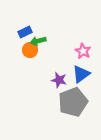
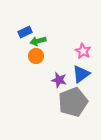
orange circle: moved 6 px right, 6 px down
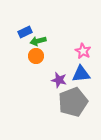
blue triangle: rotated 30 degrees clockwise
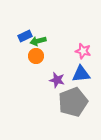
blue rectangle: moved 4 px down
pink star: rotated 14 degrees counterclockwise
purple star: moved 2 px left
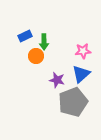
green arrow: moved 6 px right, 1 px down; rotated 77 degrees counterclockwise
pink star: rotated 21 degrees counterclockwise
blue triangle: rotated 36 degrees counterclockwise
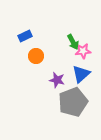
green arrow: moved 29 px right; rotated 28 degrees counterclockwise
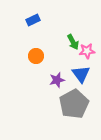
blue rectangle: moved 8 px right, 16 px up
pink star: moved 4 px right
blue triangle: rotated 24 degrees counterclockwise
purple star: rotated 28 degrees counterclockwise
gray pentagon: moved 1 px right, 2 px down; rotated 8 degrees counterclockwise
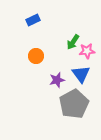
green arrow: rotated 63 degrees clockwise
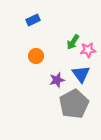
pink star: moved 1 px right, 1 px up
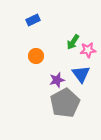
gray pentagon: moved 9 px left, 1 px up
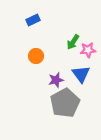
purple star: moved 1 px left
